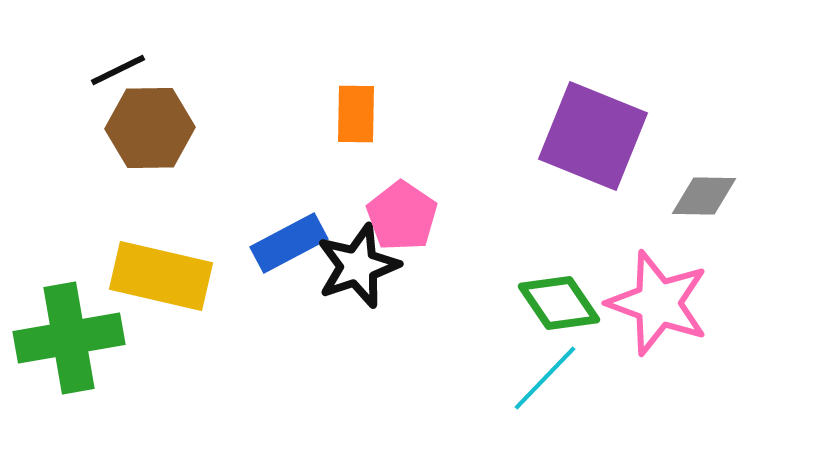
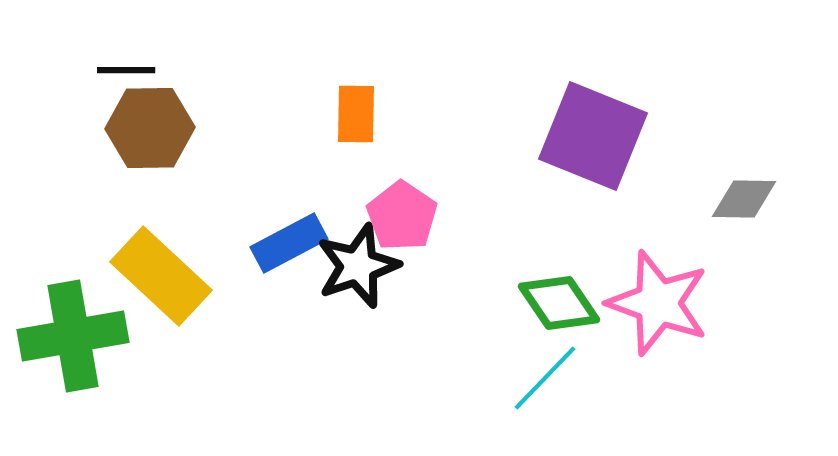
black line: moved 8 px right; rotated 26 degrees clockwise
gray diamond: moved 40 px right, 3 px down
yellow rectangle: rotated 30 degrees clockwise
green cross: moved 4 px right, 2 px up
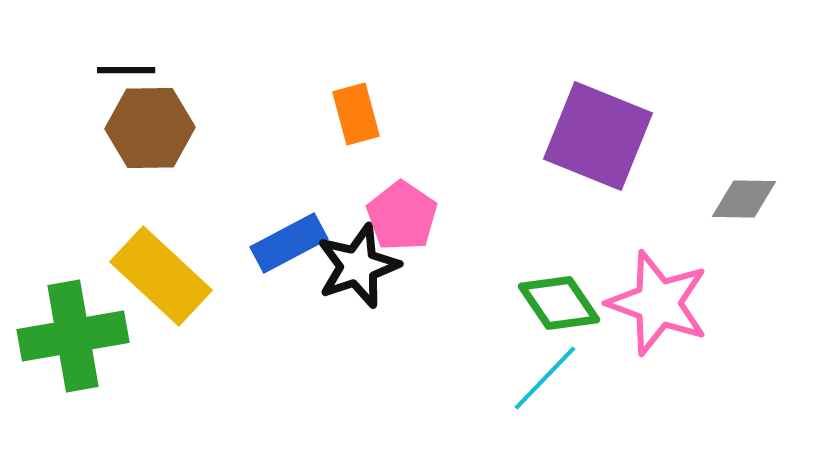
orange rectangle: rotated 16 degrees counterclockwise
purple square: moved 5 px right
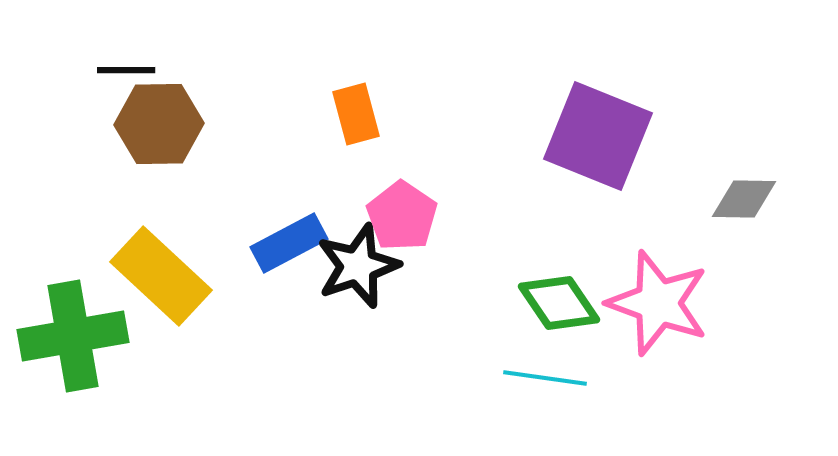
brown hexagon: moved 9 px right, 4 px up
cyan line: rotated 54 degrees clockwise
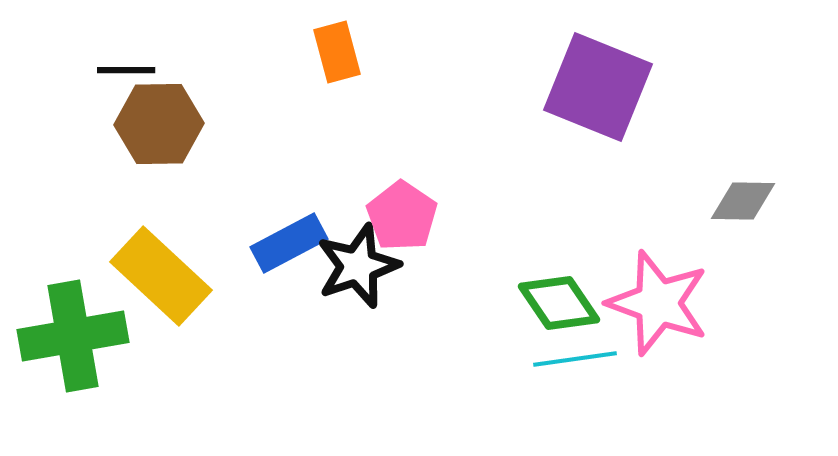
orange rectangle: moved 19 px left, 62 px up
purple square: moved 49 px up
gray diamond: moved 1 px left, 2 px down
cyan line: moved 30 px right, 19 px up; rotated 16 degrees counterclockwise
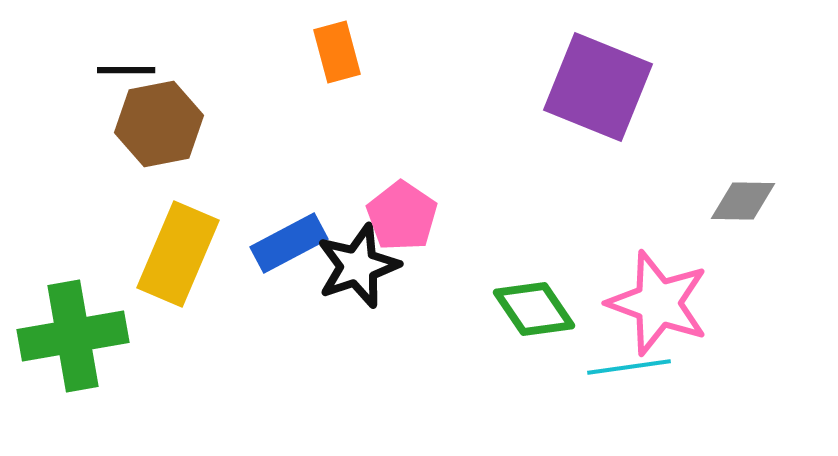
brown hexagon: rotated 10 degrees counterclockwise
yellow rectangle: moved 17 px right, 22 px up; rotated 70 degrees clockwise
green diamond: moved 25 px left, 6 px down
cyan line: moved 54 px right, 8 px down
